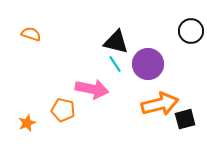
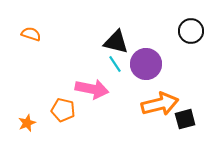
purple circle: moved 2 px left
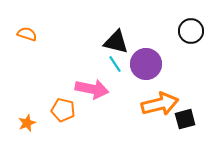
orange semicircle: moved 4 px left
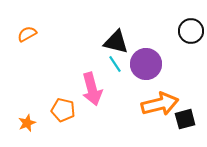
orange semicircle: rotated 48 degrees counterclockwise
pink arrow: rotated 64 degrees clockwise
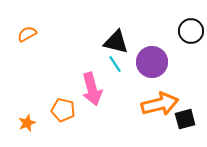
purple circle: moved 6 px right, 2 px up
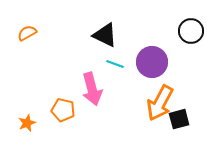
orange semicircle: moved 1 px up
black triangle: moved 11 px left, 7 px up; rotated 12 degrees clockwise
cyan line: rotated 36 degrees counterclockwise
orange arrow: moved 1 px up; rotated 132 degrees clockwise
black square: moved 6 px left
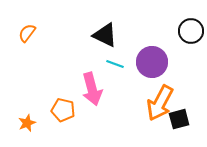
orange semicircle: rotated 24 degrees counterclockwise
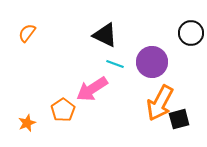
black circle: moved 2 px down
pink arrow: rotated 72 degrees clockwise
orange pentagon: rotated 25 degrees clockwise
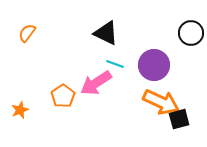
black triangle: moved 1 px right, 2 px up
purple circle: moved 2 px right, 3 px down
pink arrow: moved 4 px right, 6 px up
orange arrow: moved 1 px right, 1 px up; rotated 93 degrees counterclockwise
orange pentagon: moved 14 px up
orange star: moved 7 px left, 13 px up
